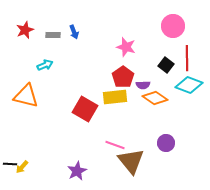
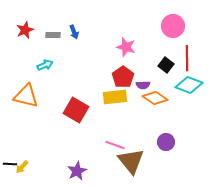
red square: moved 9 px left, 1 px down
purple circle: moved 1 px up
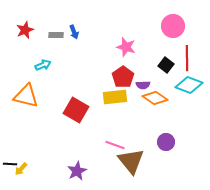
gray rectangle: moved 3 px right
cyan arrow: moved 2 px left
yellow arrow: moved 1 px left, 2 px down
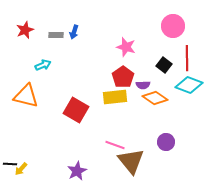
blue arrow: rotated 40 degrees clockwise
black square: moved 2 px left
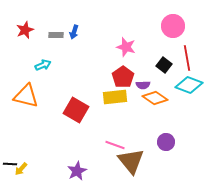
red line: rotated 10 degrees counterclockwise
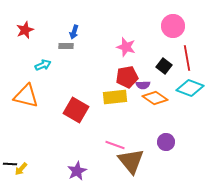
gray rectangle: moved 10 px right, 11 px down
black square: moved 1 px down
red pentagon: moved 4 px right; rotated 25 degrees clockwise
cyan diamond: moved 1 px right, 3 px down
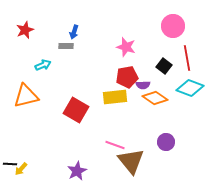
orange triangle: rotated 28 degrees counterclockwise
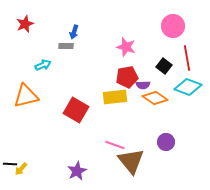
red star: moved 6 px up
cyan diamond: moved 2 px left, 1 px up
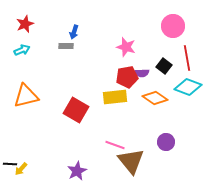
cyan arrow: moved 21 px left, 15 px up
purple semicircle: moved 1 px left, 12 px up
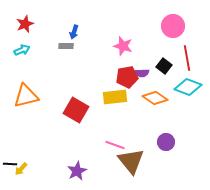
pink star: moved 3 px left, 1 px up
